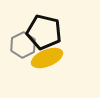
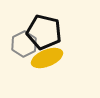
gray hexagon: moved 1 px right, 1 px up
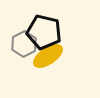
yellow ellipse: moved 1 px right, 2 px up; rotated 12 degrees counterclockwise
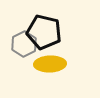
yellow ellipse: moved 2 px right, 8 px down; rotated 32 degrees clockwise
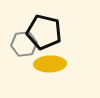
gray hexagon: rotated 20 degrees clockwise
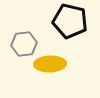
black pentagon: moved 26 px right, 11 px up
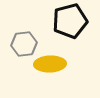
black pentagon: rotated 28 degrees counterclockwise
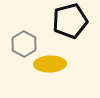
gray hexagon: rotated 25 degrees counterclockwise
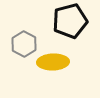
yellow ellipse: moved 3 px right, 2 px up
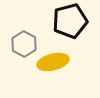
yellow ellipse: rotated 12 degrees counterclockwise
